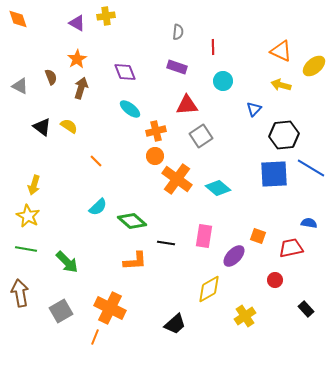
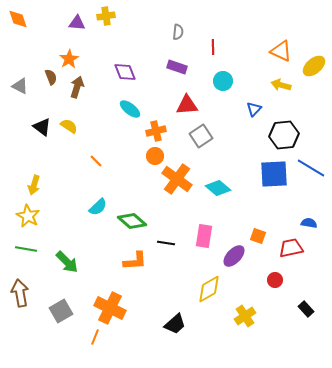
purple triangle at (77, 23): rotated 24 degrees counterclockwise
orange star at (77, 59): moved 8 px left
brown arrow at (81, 88): moved 4 px left, 1 px up
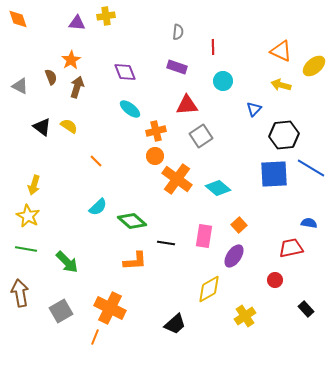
orange star at (69, 59): moved 2 px right, 1 px down
orange square at (258, 236): moved 19 px left, 11 px up; rotated 28 degrees clockwise
purple ellipse at (234, 256): rotated 10 degrees counterclockwise
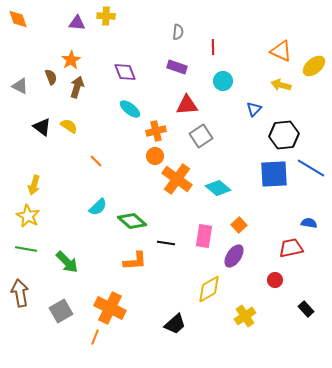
yellow cross at (106, 16): rotated 12 degrees clockwise
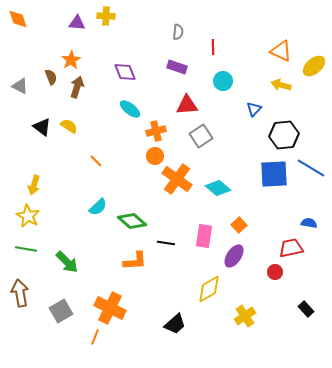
red circle at (275, 280): moved 8 px up
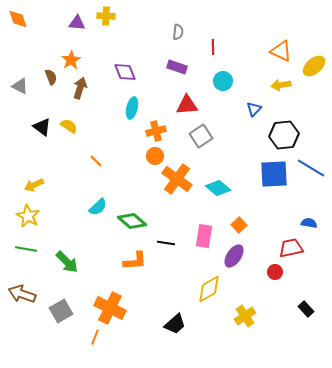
yellow arrow at (281, 85): rotated 24 degrees counterclockwise
brown arrow at (77, 87): moved 3 px right, 1 px down
cyan ellipse at (130, 109): moved 2 px right, 1 px up; rotated 65 degrees clockwise
yellow arrow at (34, 185): rotated 48 degrees clockwise
brown arrow at (20, 293): moved 2 px right, 1 px down; rotated 60 degrees counterclockwise
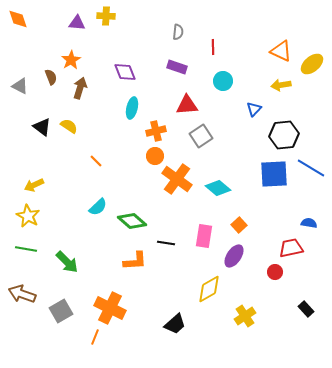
yellow ellipse at (314, 66): moved 2 px left, 2 px up
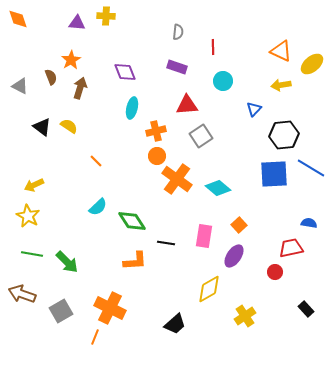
orange circle at (155, 156): moved 2 px right
green diamond at (132, 221): rotated 16 degrees clockwise
green line at (26, 249): moved 6 px right, 5 px down
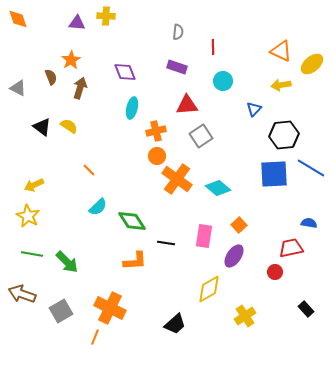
gray triangle at (20, 86): moved 2 px left, 2 px down
orange line at (96, 161): moved 7 px left, 9 px down
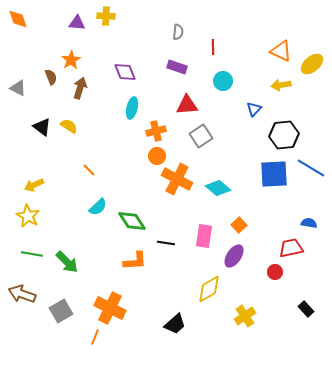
orange cross at (177, 179): rotated 8 degrees counterclockwise
